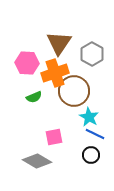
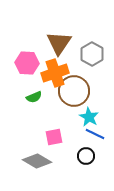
black circle: moved 5 px left, 1 px down
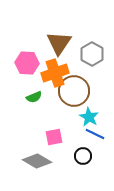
black circle: moved 3 px left
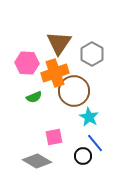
blue line: moved 9 px down; rotated 24 degrees clockwise
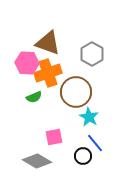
brown triangle: moved 11 px left; rotated 44 degrees counterclockwise
orange cross: moved 7 px left
brown circle: moved 2 px right, 1 px down
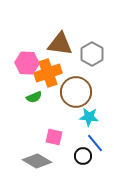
brown triangle: moved 12 px right, 1 px down; rotated 12 degrees counterclockwise
cyan star: rotated 24 degrees counterclockwise
pink square: rotated 24 degrees clockwise
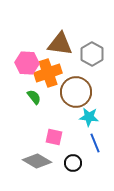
green semicircle: rotated 105 degrees counterclockwise
blue line: rotated 18 degrees clockwise
black circle: moved 10 px left, 7 px down
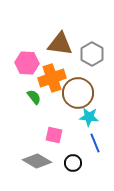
orange cross: moved 4 px right, 5 px down
brown circle: moved 2 px right, 1 px down
pink square: moved 2 px up
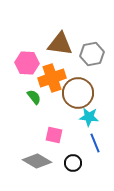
gray hexagon: rotated 20 degrees clockwise
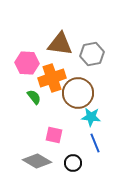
cyan star: moved 2 px right
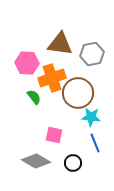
gray diamond: moved 1 px left
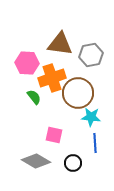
gray hexagon: moved 1 px left, 1 px down
blue line: rotated 18 degrees clockwise
